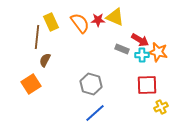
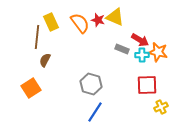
red star: rotated 16 degrees clockwise
orange square: moved 4 px down
blue line: moved 1 px up; rotated 15 degrees counterclockwise
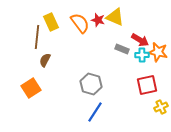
red square: rotated 10 degrees counterclockwise
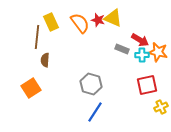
yellow triangle: moved 2 px left, 1 px down
brown semicircle: rotated 24 degrees counterclockwise
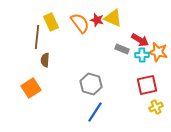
red star: moved 1 px left
yellow cross: moved 5 px left
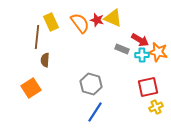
red square: moved 1 px right, 2 px down
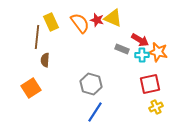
red square: moved 2 px right, 3 px up
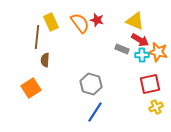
yellow triangle: moved 22 px right, 3 px down
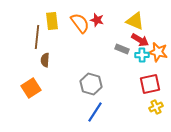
yellow rectangle: moved 1 px right, 1 px up; rotated 18 degrees clockwise
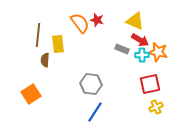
yellow rectangle: moved 6 px right, 23 px down
brown line: moved 1 px right, 2 px up
gray hexagon: rotated 10 degrees counterclockwise
orange square: moved 6 px down
